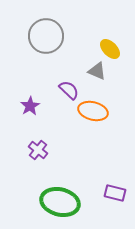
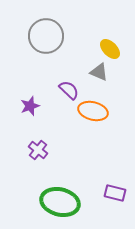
gray triangle: moved 2 px right, 1 px down
purple star: rotated 12 degrees clockwise
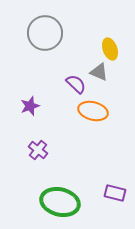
gray circle: moved 1 px left, 3 px up
yellow ellipse: rotated 25 degrees clockwise
purple semicircle: moved 7 px right, 6 px up
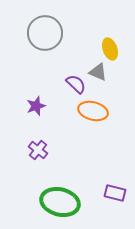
gray triangle: moved 1 px left
purple star: moved 6 px right
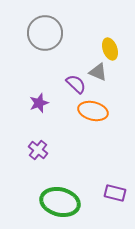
purple star: moved 3 px right, 3 px up
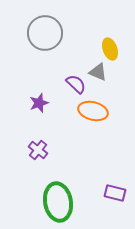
green ellipse: moved 2 px left; rotated 66 degrees clockwise
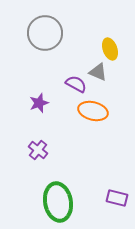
purple semicircle: rotated 15 degrees counterclockwise
purple rectangle: moved 2 px right, 5 px down
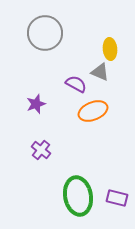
yellow ellipse: rotated 15 degrees clockwise
gray triangle: moved 2 px right
purple star: moved 3 px left, 1 px down
orange ellipse: rotated 36 degrees counterclockwise
purple cross: moved 3 px right
green ellipse: moved 20 px right, 6 px up
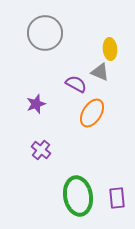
orange ellipse: moved 1 px left, 2 px down; rotated 36 degrees counterclockwise
purple rectangle: rotated 70 degrees clockwise
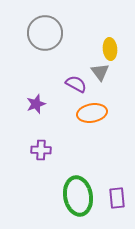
gray triangle: rotated 30 degrees clockwise
orange ellipse: rotated 48 degrees clockwise
purple cross: rotated 36 degrees counterclockwise
